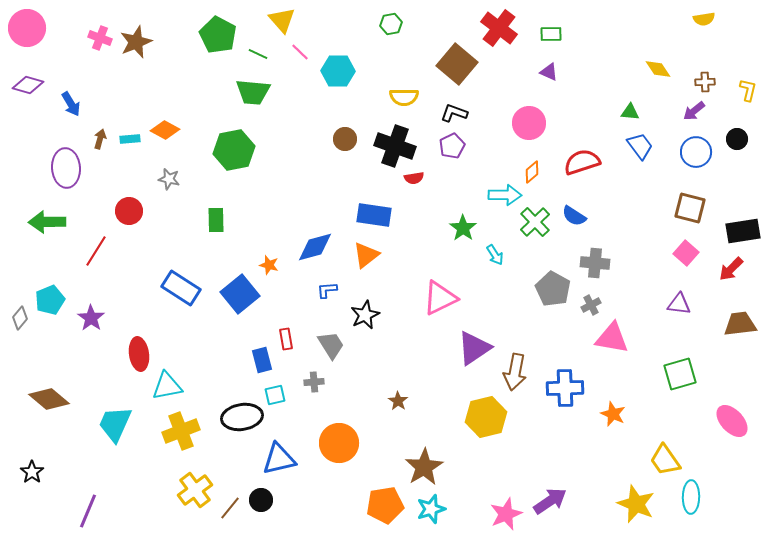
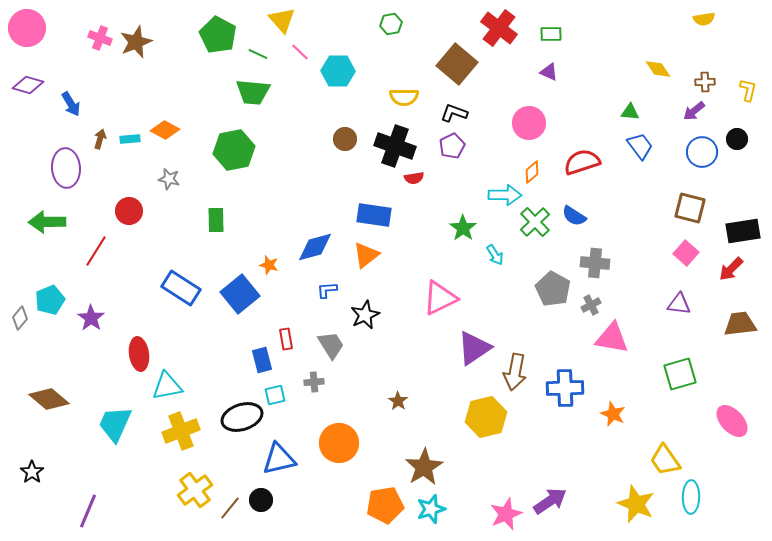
blue circle at (696, 152): moved 6 px right
black ellipse at (242, 417): rotated 9 degrees counterclockwise
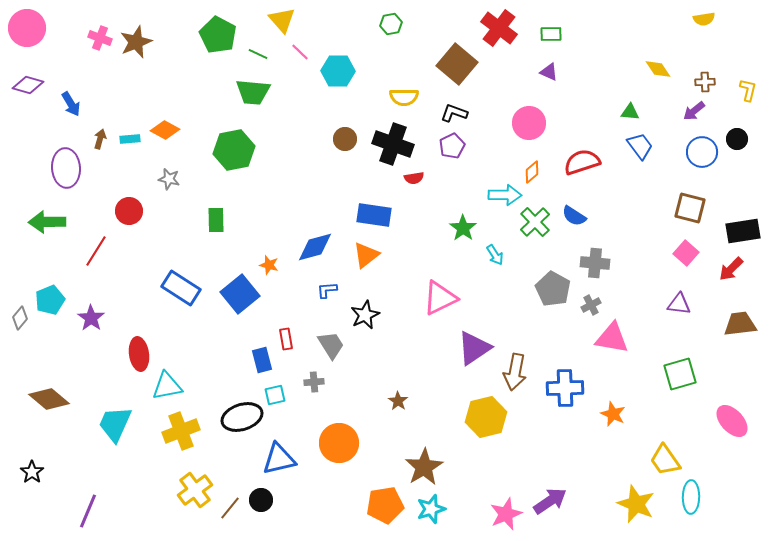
black cross at (395, 146): moved 2 px left, 2 px up
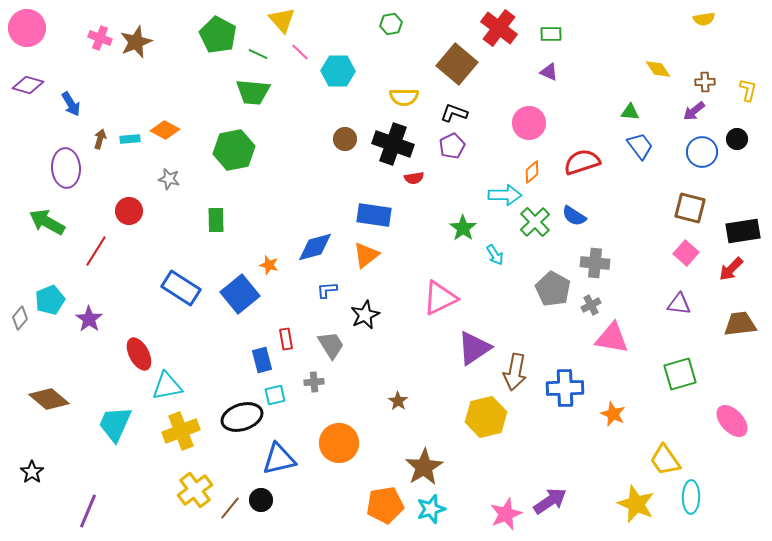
green arrow at (47, 222): rotated 30 degrees clockwise
purple star at (91, 318): moved 2 px left, 1 px down
red ellipse at (139, 354): rotated 20 degrees counterclockwise
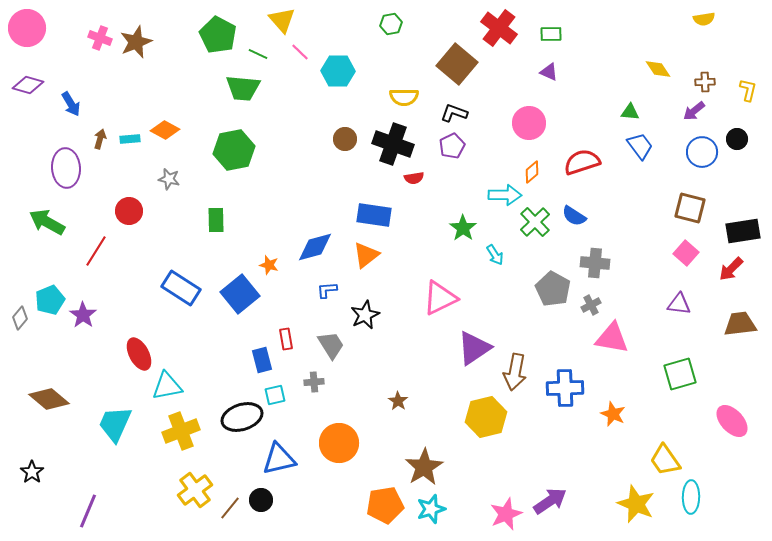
green trapezoid at (253, 92): moved 10 px left, 4 px up
purple star at (89, 319): moved 6 px left, 4 px up
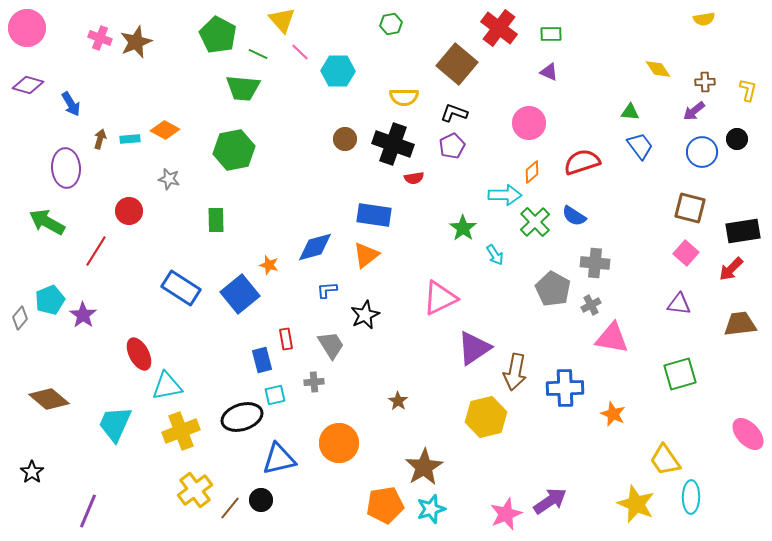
pink ellipse at (732, 421): moved 16 px right, 13 px down
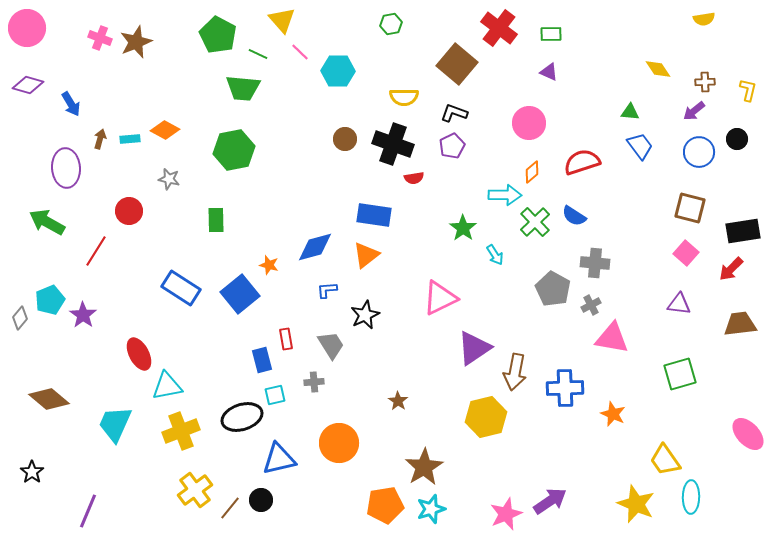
blue circle at (702, 152): moved 3 px left
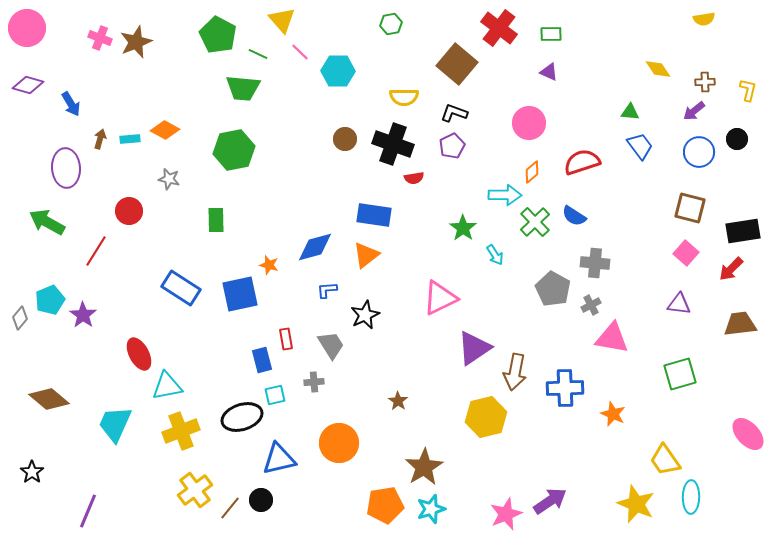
blue square at (240, 294): rotated 27 degrees clockwise
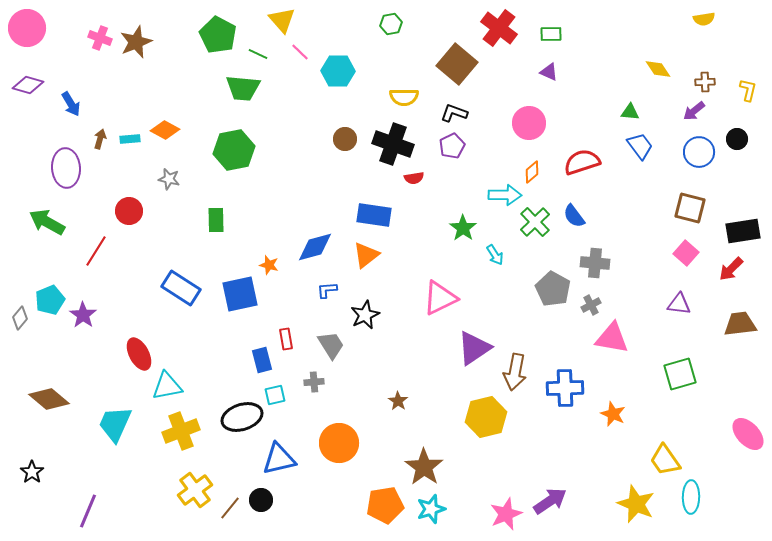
blue semicircle at (574, 216): rotated 20 degrees clockwise
brown star at (424, 467): rotated 6 degrees counterclockwise
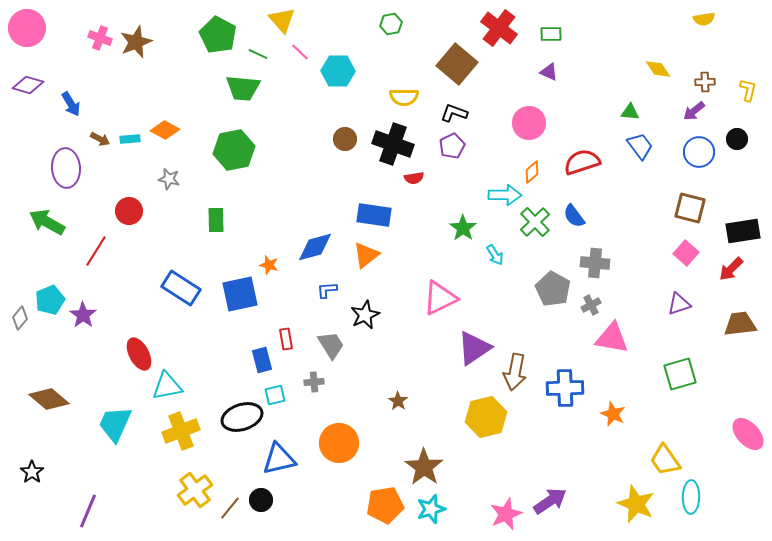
brown arrow at (100, 139): rotated 102 degrees clockwise
purple triangle at (679, 304): rotated 25 degrees counterclockwise
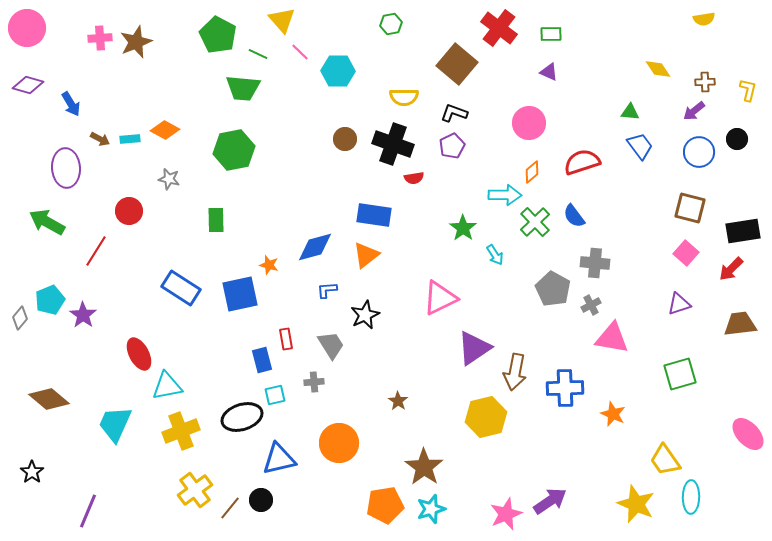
pink cross at (100, 38): rotated 25 degrees counterclockwise
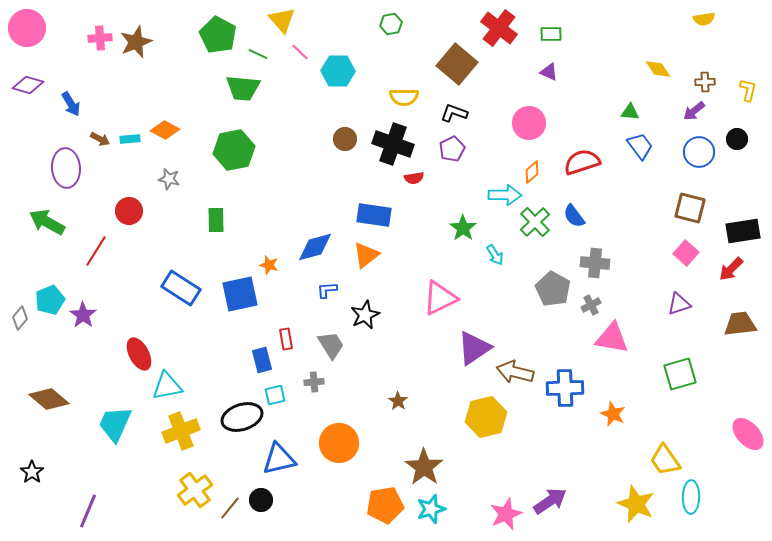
purple pentagon at (452, 146): moved 3 px down
brown arrow at (515, 372): rotated 93 degrees clockwise
